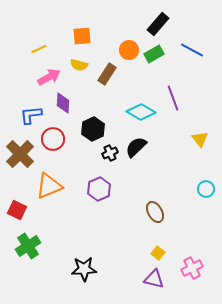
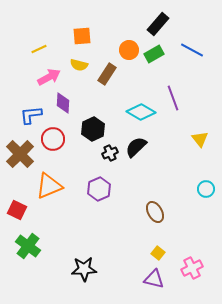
green cross: rotated 20 degrees counterclockwise
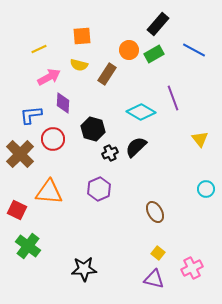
blue line: moved 2 px right
black hexagon: rotated 20 degrees counterclockwise
orange triangle: moved 6 px down; rotated 28 degrees clockwise
